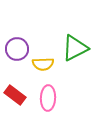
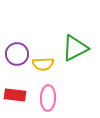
purple circle: moved 5 px down
red rectangle: rotated 30 degrees counterclockwise
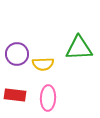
green triangle: moved 4 px right; rotated 24 degrees clockwise
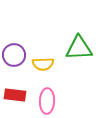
purple circle: moved 3 px left, 1 px down
pink ellipse: moved 1 px left, 3 px down
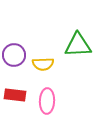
green triangle: moved 1 px left, 3 px up
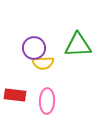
purple circle: moved 20 px right, 7 px up
yellow semicircle: moved 1 px up
